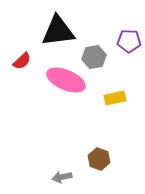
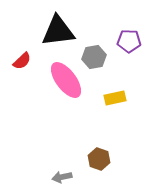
pink ellipse: rotated 30 degrees clockwise
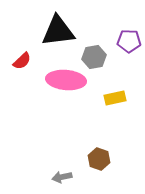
pink ellipse: rotated 48 degrees counterclockwise
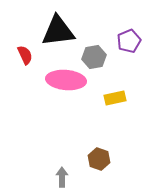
purple pentagon: rotated 25 degrees counterclockwise
red semicircle: moved 3 px right, 6 px up; rotated 72 degrees counterclockwise
gray arrow: rotated 102 degrees clockwise
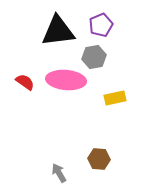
purple pentagon: moved 28 px left, 16 px up
red semicircle: moved 27 px down; rotated 30 degrees counterclockwise
brown hexagon: rotated 15 degrees counterclockwise
gray arrow: moved 3 px left, 4 px up; rotated 30 degrees counterclockwise
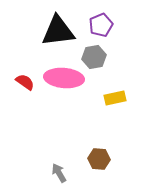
pink ellipse: moved 2 px left, 2 px up
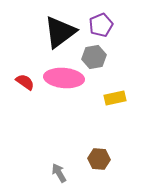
black triangle: moved 2 px right, 1 px down; rotated 30 degrees counterclockwise
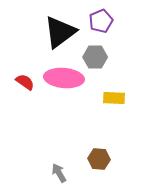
purple pentagon: moved 4 px up
gray hexagon: moved 1 px right; rotated 10 degrees clockwise
yellow rectangle: moved 1 px left; rotated 15 degrees clockwise
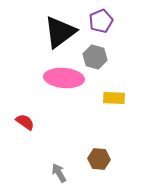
gray hexagon: rotated 15 degrees clockwise
red semicircle: moved 40 px down
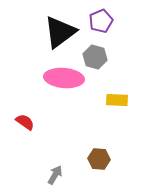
yellow rectangle: moved 3 px right, 2 px down
gray arrow: moved 4 px left, 2 px down; rotated 60 degrees clockwise
